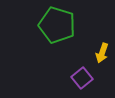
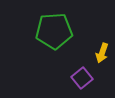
green pentagon: moved 3 px left, 6 px down; rotated 21 degrees counterclockwise
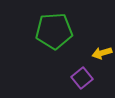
yellow arrow: rotated 54 degrees clockwise
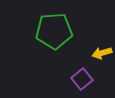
purple square: moved 1 px down
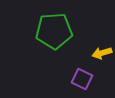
purple square: rotated 25 degrees counterclockwise
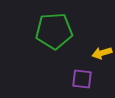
purple square: rotated 20 degrees counterclockwise
